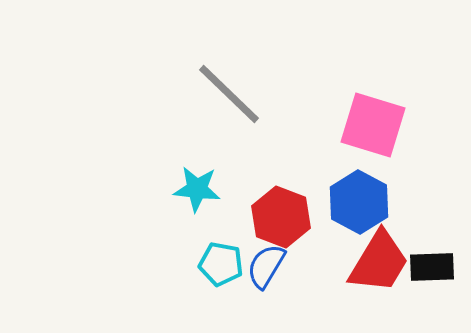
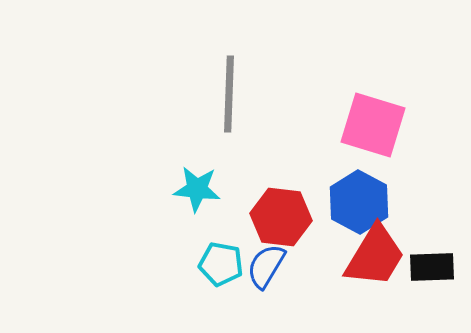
gray line: rotated 48 degrees clockwise
red hexagon: rotated 14 degrees counterclockwise
red trapezoid: moved 4 px left, 6 px up
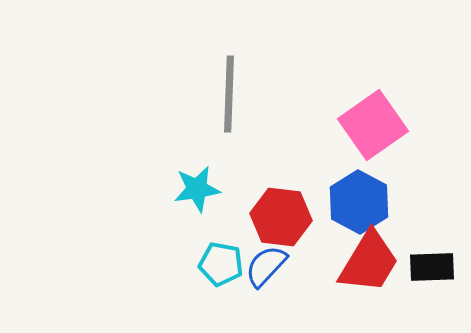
pink square: rotated 38 degrees clockwise
cyan star: rotated 15 degrees counterclockwise
red trapezoid: moved 6 px left, 6 px down
blue semicircle: rotated 12 degrees clockwise
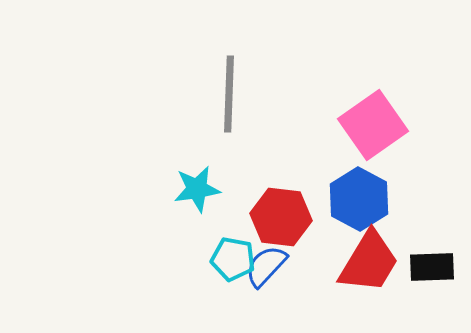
blue hexagon: moved 3 px up
cyan pentagon: moved 12 px right, 5 px up
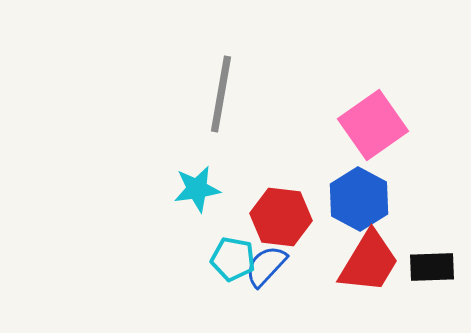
gray line: moved 8 px left; rotated 8 degrees clockwise
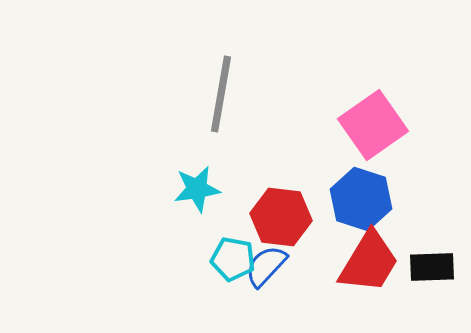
blue hexagon: moved 2 px right; rotated 10 degrees counterclockwise
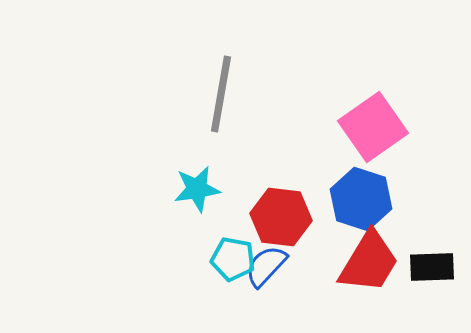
pink square: moved 2 px down
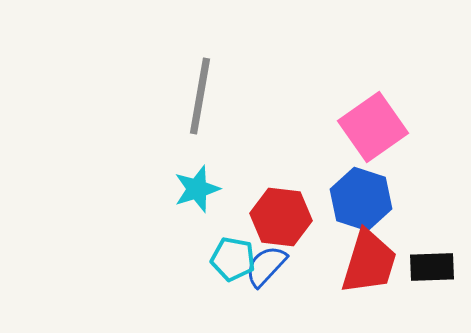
gray line: moved 21 px left, 2 px down
cyan star: rotated 9 degrees counterclockwise
red trapezoid: rotated 14 degrees counterclockwise
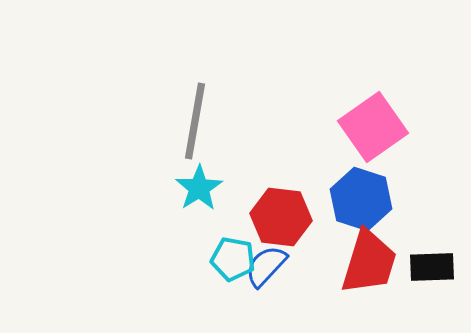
gray line: moved 5 px left, 25 px down
cyan star: moved 2 px right, 1 px up; rotated 15 degrees counterclockwise
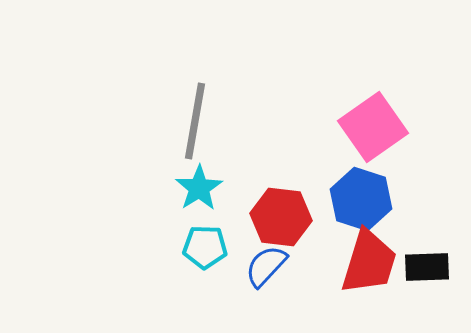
cyan pentagon: moved 28 px left, 12 px up; rotated 9 degrees counterclockwise
black rectangle: moved 5 px left
